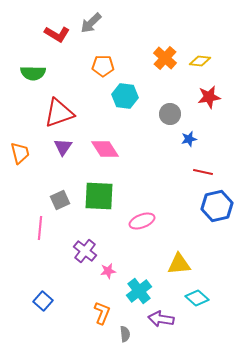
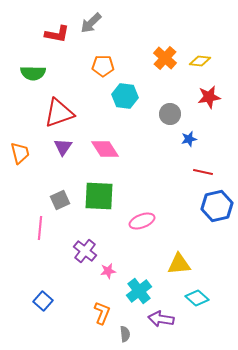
red L-shape: rotated 20 degrees counterclockwise
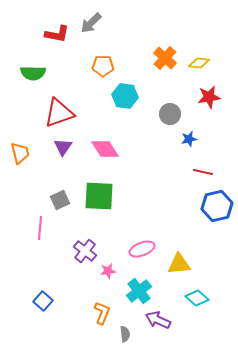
yellow diamond: moved 1 px left, 2 px down
pink ellipse: moved 28 px down
purple arrow: moved 3 px left, 1 px down; rotated 15 degrees clockwise
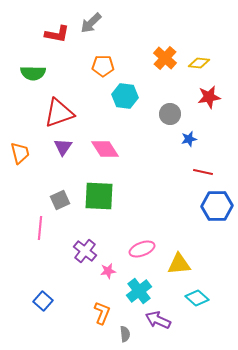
blue hexagon: rotated 12 degrees clockwise
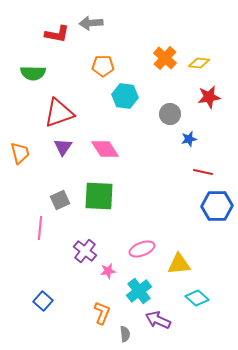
gray arrow: rotated 40 degrees clockwise
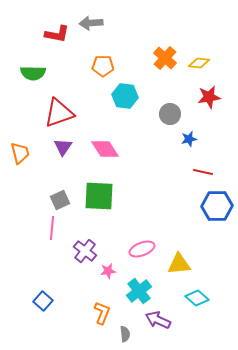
pink line: moved 12 px right
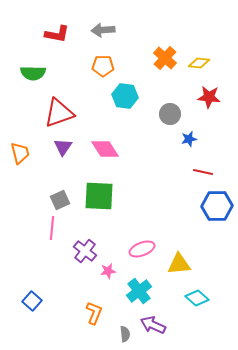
gray arrow: moved 12 px right, 7 px down
red star: rotated 15 degrees clockwise
blue square: moved 11 px left
orange L-shape: moved 8 px left
purple arrow: moved 5 px left, 5 px down
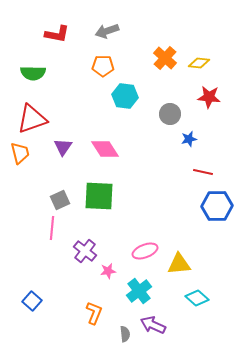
gray arrow: moved 4 px right, 1 px down; rotated 15 degrees counterclockwise
red triangle: moved 27 px left, 6 px down
pink ellipse: moved 3 px right, 2 px down
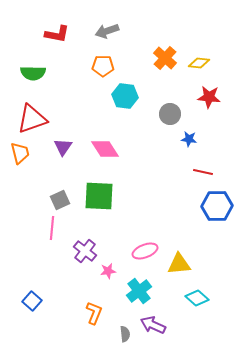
blue star: rotated 21 degrees clockwise
